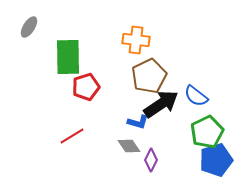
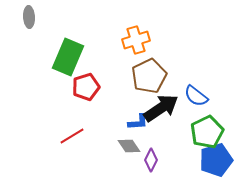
gray ellipse: moved 10 px up; rotated 35 degrees counterclockwise
orange cross: rotated 24 degrees counterclockwise
green rectangle: rotated 24 degrees clockwise
black arrow: moved 4 px down
blue L-shape: rotated 20 degrees counterclockwise
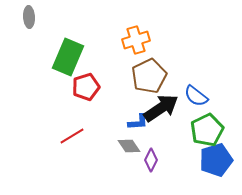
green pentagon: moved 2 px up
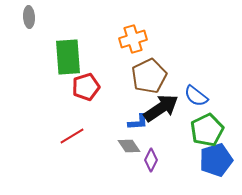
orange cross: moved 3 px left, 1 px up
green rectangle: rotated 27 degrees counterclockwise
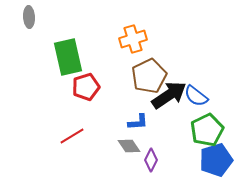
green rectangle: rotated 9 degrees counterclockwise
black arrow: moved 8 px right, 13 px up
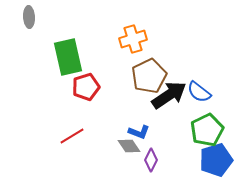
blue semicircle: moved 3 px right, 4 px up
blue L-shape: moved 1 px right, 10 px down; rotated 25 degrees clockwise
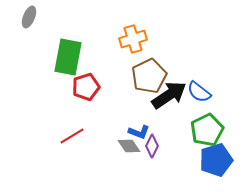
gray ellipse: rotated 25 degrees clockwise
green rectangle: rotated 24 degrees clockwise
purple diamond: moved 1 px right, 14 px up
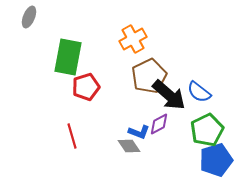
orange cross: rotated 12 degrees counterclockwise
black arrow: rotated 75 degrees clockwise
red line: rotated 75 degrees counterclockwise
purple diamond: moved 7 px right, 22 px up; rotated 35 degrees clockwise
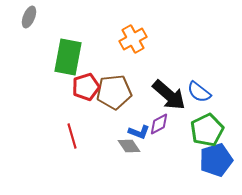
brown pentagon: moved 35 px left, 16 px down; rotated 20 degrees clockwise
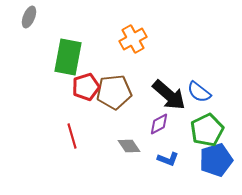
blue L-shape: moved 29 px right, 27 px down
